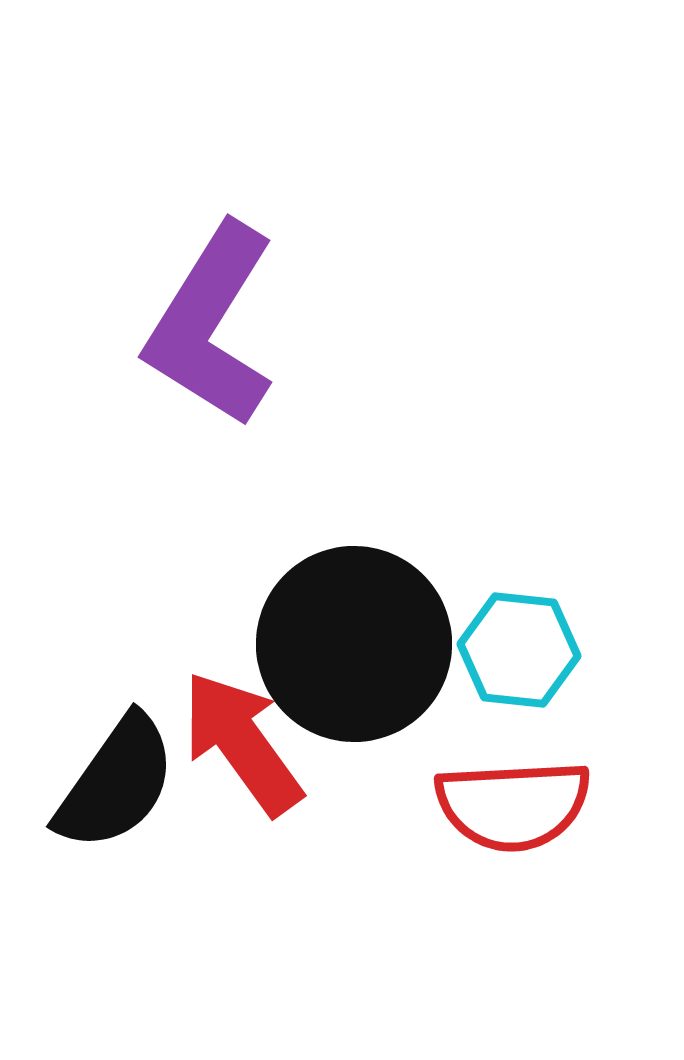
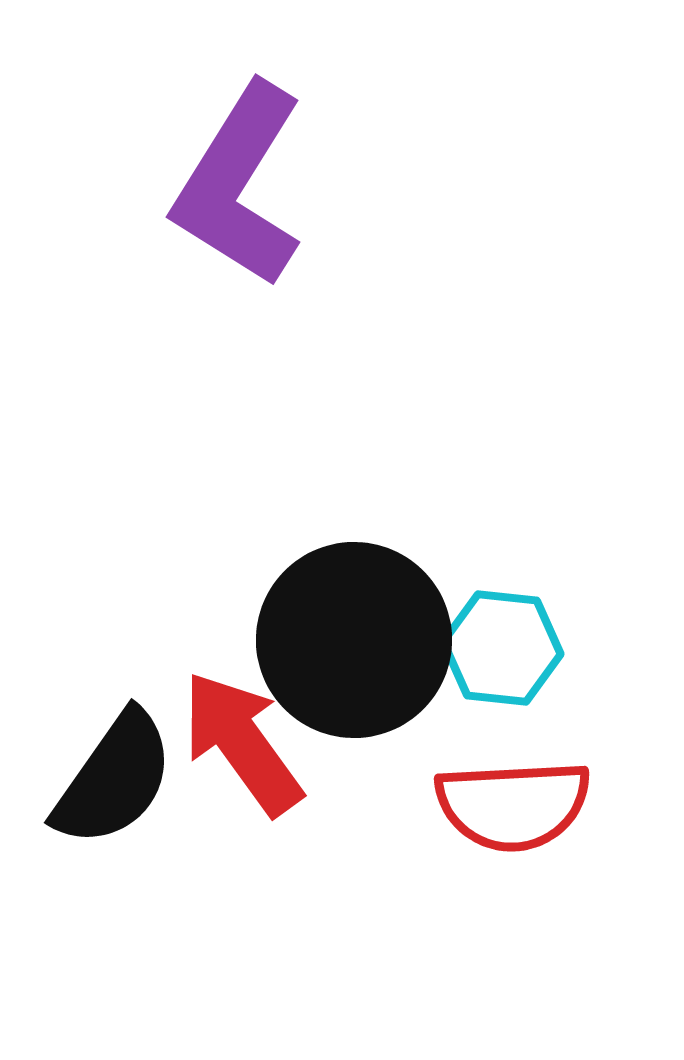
purple L-shape: moved 28 px right, 140 px up
black circle: moved 4 px up
cyan hexagon: moved 17 px left, 2 px up
black semicircle: moved 2 px left, 4 px up
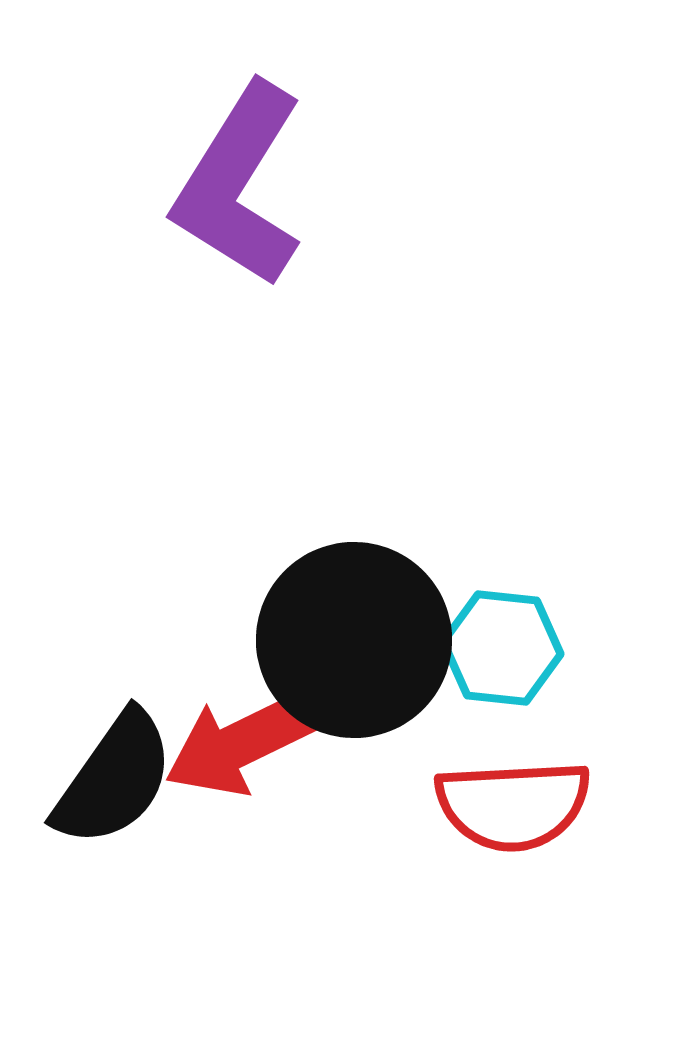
red arrow: rotated 80 degrees counterclockwise
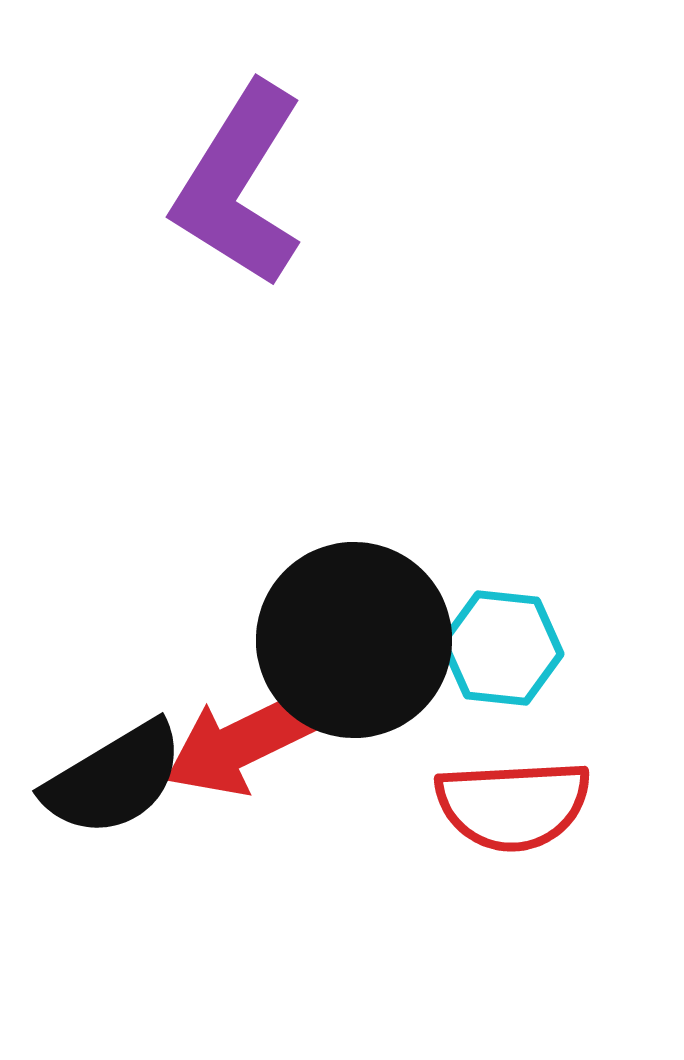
black semicircle: rotated 24 degrees clockwise
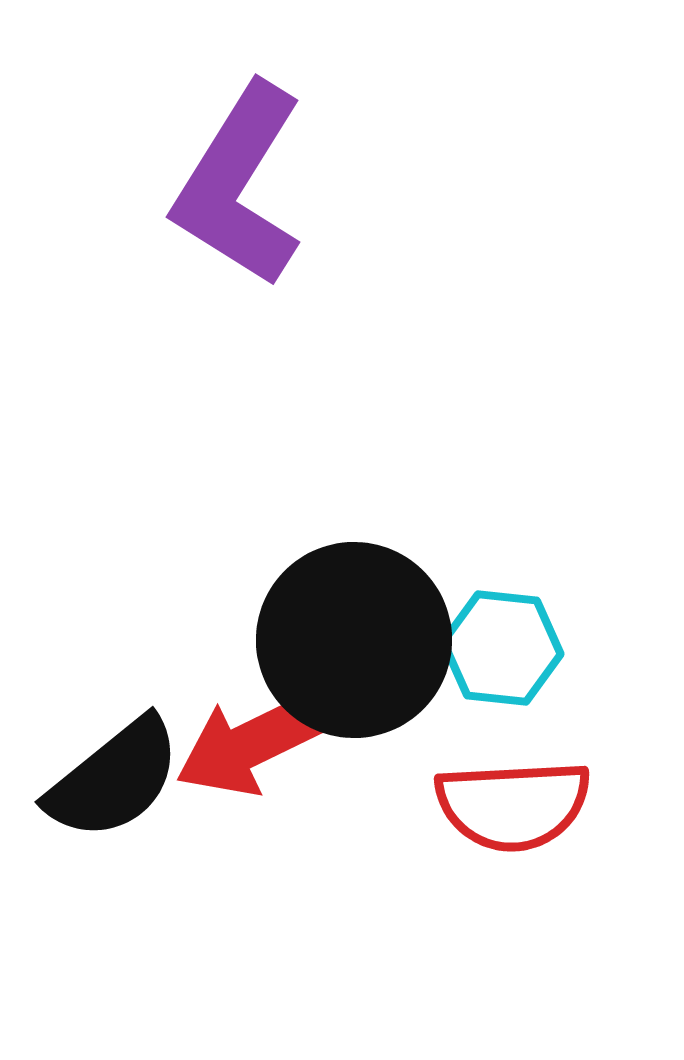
red arrow: moved 11 px right
black semicircle: rotated 8 degrees counterclockwise
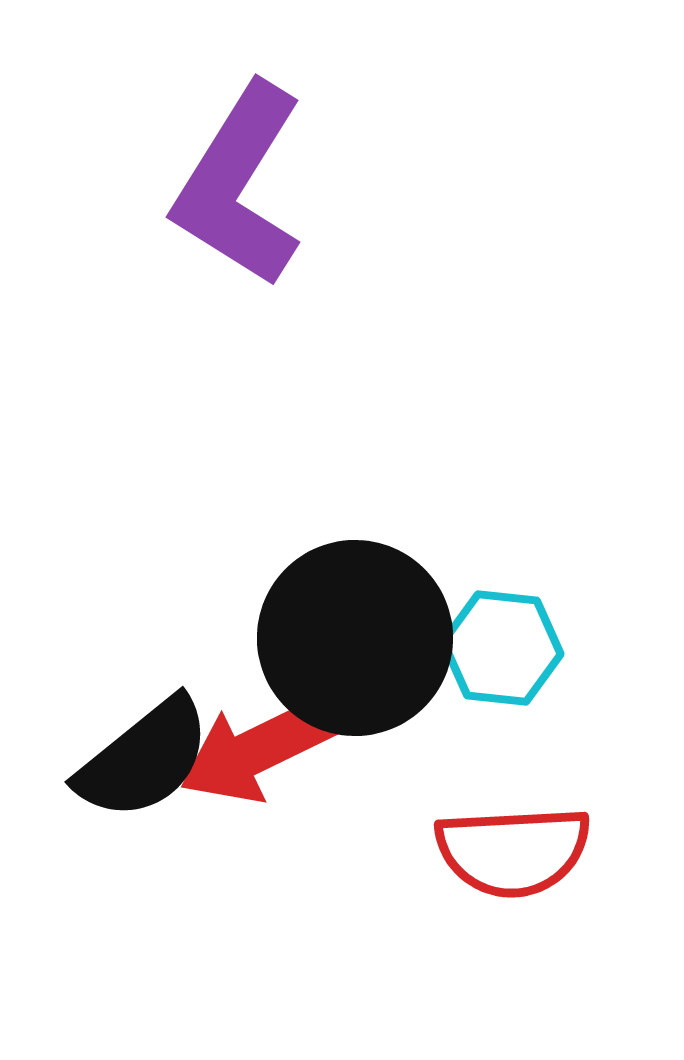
black circle: moved 1 px right, 2 px up
red arrow: moved 4 px right, 7 px down
black semicircle: moved 30 px right, 20 px up
red semicircle: moved 46 px down
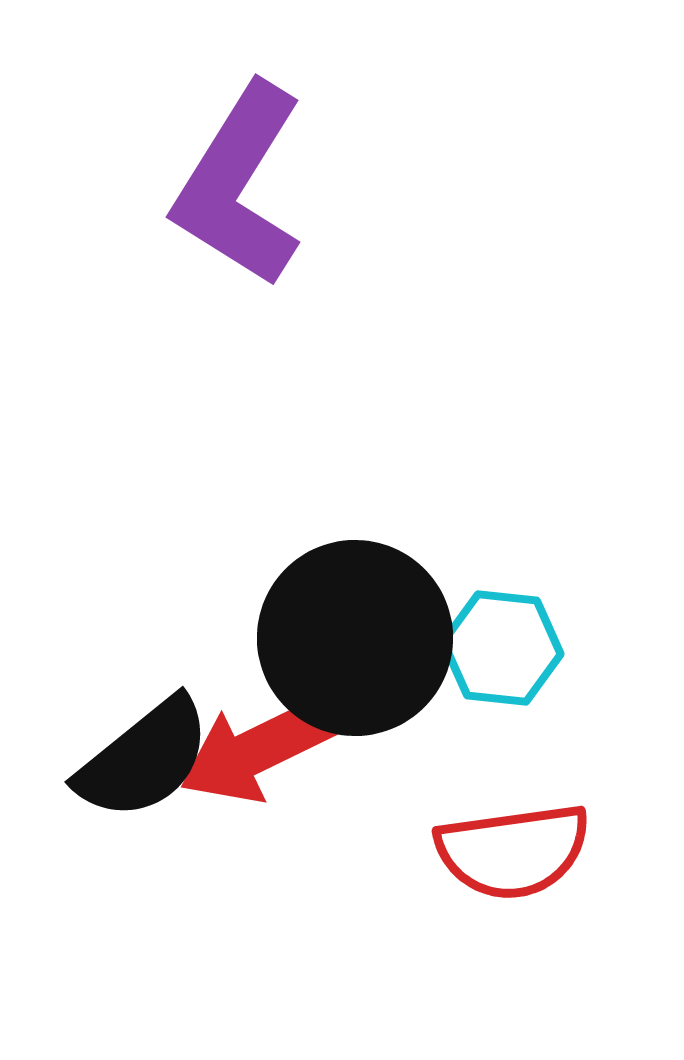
red semicircle: rotated 5 degrees counterclockwise
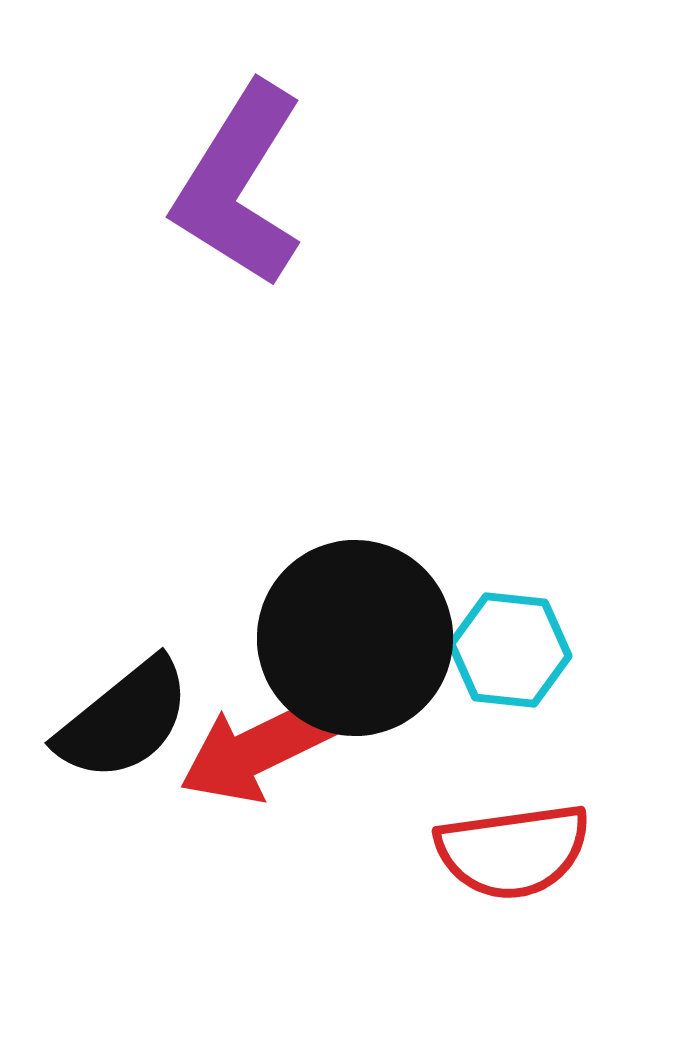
cyan hexagon: moved 8 px right, 2 px down
black semicircle: moved 20 px left, 39 px up
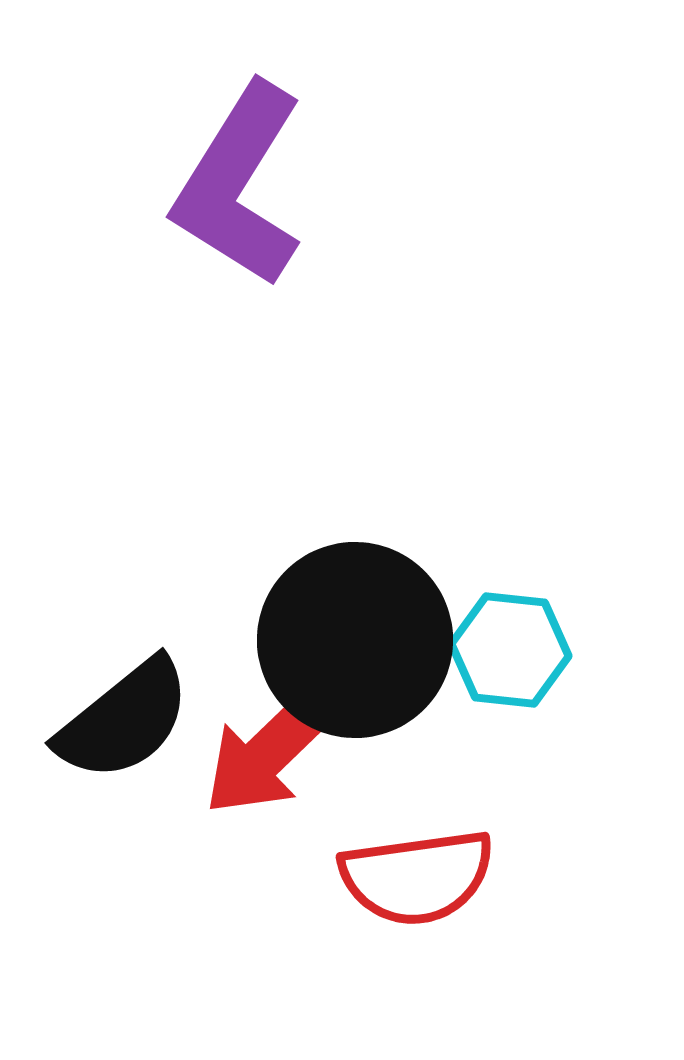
black circle: moved 2 px down
red arrow: moved 14 px right; rotated 18 degrees counterclockwise
red semicircle: moved 96 px left, 26 px down
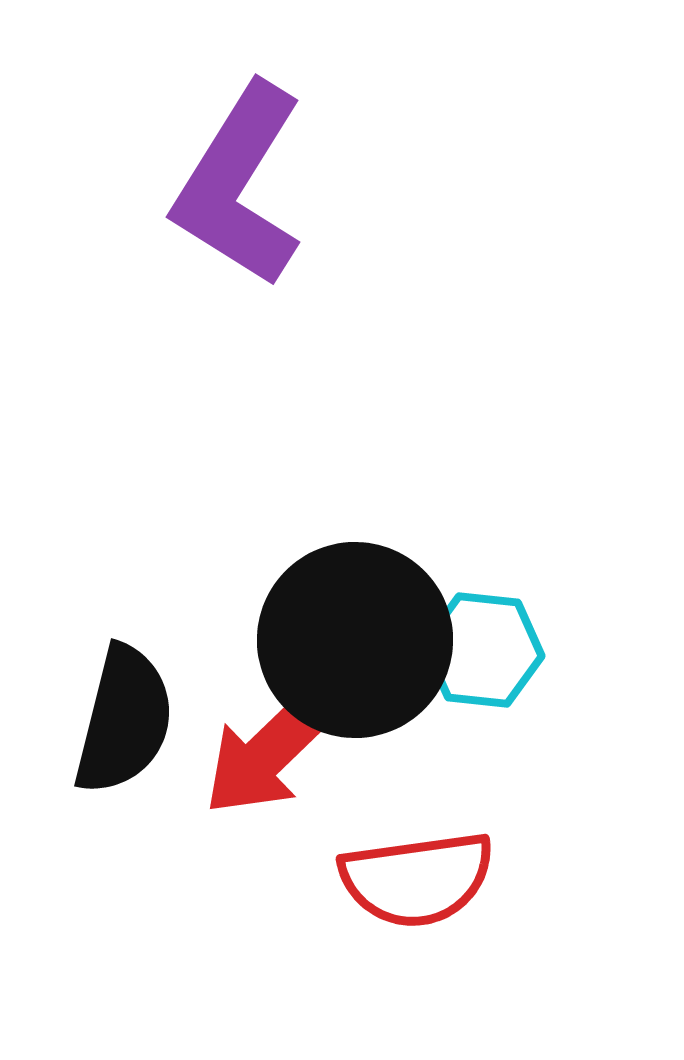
cyan hexagon: moved 27 px left
black semicircle: rotated 37 degrees counterclockwise
red semicircle: moved 2 px down
